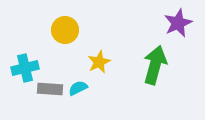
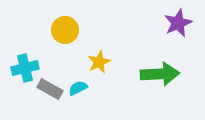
green arrow: moved 5 px right, 9 px down; rotated 72 degrees clockwise
gray rectangle: rotated 25 degrees clockwise
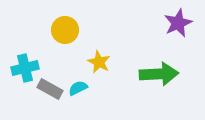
yellow star: rotated 20 degrees counterclockwise
green arrow: moved 1 px left
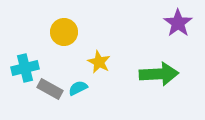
purple star: rotated 12 degrees counterclockwise
yellow circle: moved 1 px left, 2 px down
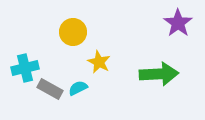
yellow circle: moved 9 px right
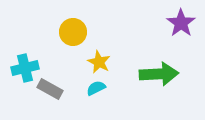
purple star: moved 3 px right
cyan semicircle: moved 18 px right
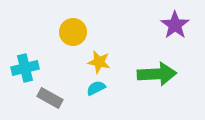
purple star: moved 6 px left, 2 px down
yellow star: rotated 15 degrees counterclockwise
green arrow: moved 2 px left
gray rectangle: moved 9 px down
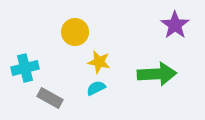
yellow circle: moved 2 px right
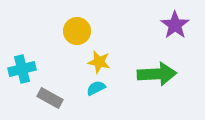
yellow circle: moved 2 px right, 1 px up
cyan cross: moved 3 px left, 1 px down
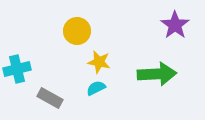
cyan cross: moved 5 px left
